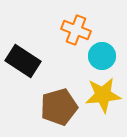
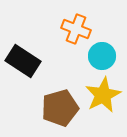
orange cross: moved 1 px up
yellow star: rotated 21 degrees counterclockwise
brown pentagon: moved 1 px right, 1 px down
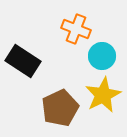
brown pentagon: rotated 9 degrees counterclockwise
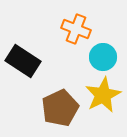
cyan circle: moved 1 px right, 1 px down
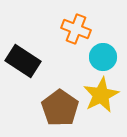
yellow star: moved 2 px left
brown pentagon: rotated 12 degrees counterclockwise
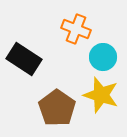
black rectangle: moved 1 px right, 2 px up
yellow star: rotated 27 degrees counterclockwise
brown pentagon: moved 3 px left
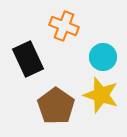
orange cross: moved 12 px left, 3 px up
black rectangle: moved 4 px right; rotated 32 degrees clockwise
brown pentagon: moved 1 px left, 2 px up
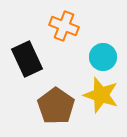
black rectangle: moved 1 px left
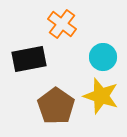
orange cross: moved 2 px left, 2 px up; rotated 16 degrees clockwise
black rectangle: moved 2 px right; rotated 76 degrees counterclockwise
yellow star: moved 1 px down
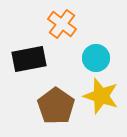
cyan circle: moved 7 px left, 1 px down
